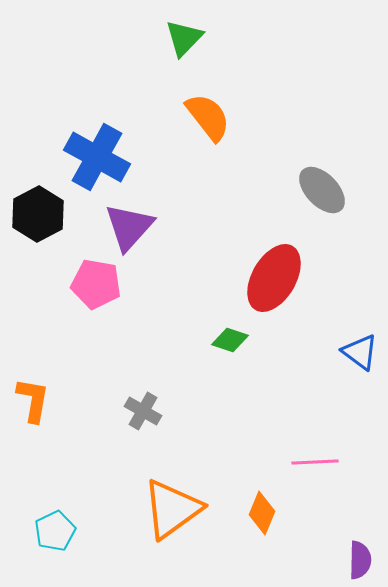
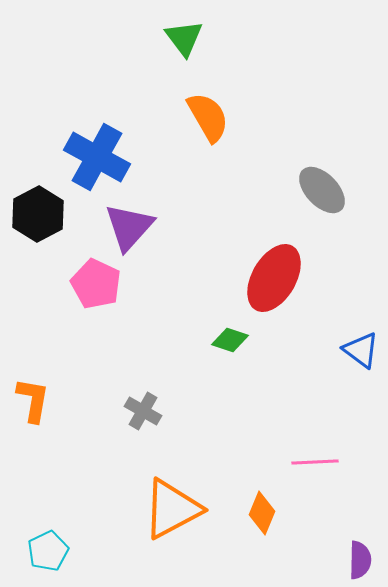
green triangle: rotated 21 degrees counterclockwise
orange semicircle: rotated 8 degrees clockwise
pink pentagon: rotated 15 degrees clockwise
blue triangle: moved 1 px right, 2 px up
orange triangle: rotated 8 degrees clockwise
cyan pentagon: moved 7 px left, 20 px down
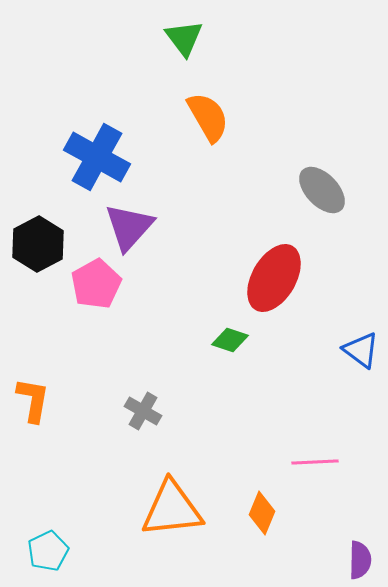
black hexagon: moved 30 px down
pink pentagon: rotated 18 degrees clockwise
orange triangle: rotated 22 degrees clockwise
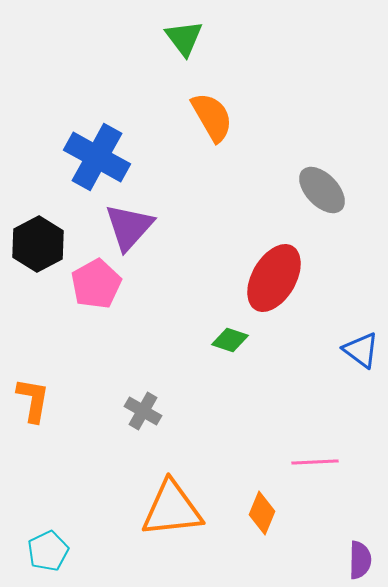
orange semicircle: moved 4 px right
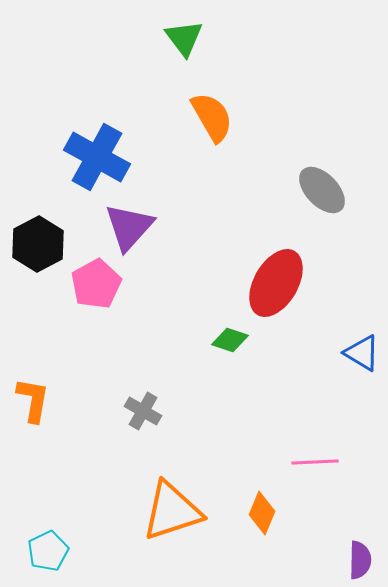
red ellipse: moved 2 px right, 5 px down
blue triangle: moved 1 px right, 3 px down; rotated 6 degrees counterclockwise
orange triangle: moved 2 px down; rotated 12 degrees counterclockwise
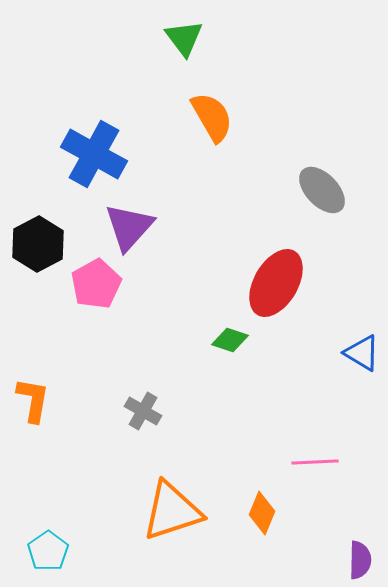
blue cross: moved 3 px left, 3 px up
cyan pentagon: rotated 9 degrees counterclockwise
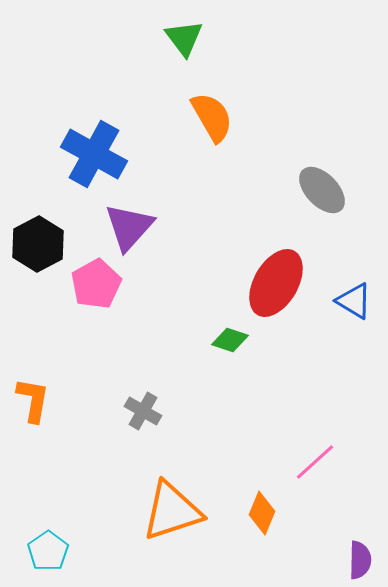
blue triangle: moved 8 px left, 52 px up
pink line: rotated 39 degrees counterclockwise
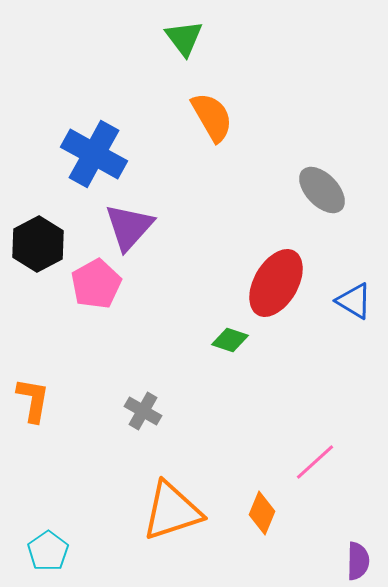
purple semicircle: moved 2 px left, 1 px down
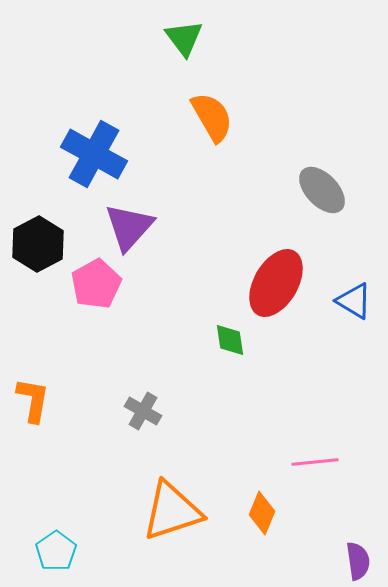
green diamond: rotated 63 degrees clockwise
pink line: rotated 36 degrees clockwise
cyan pentagon: moved 8 px right
purple semicircle: rotated 9 degrees counterclockwise
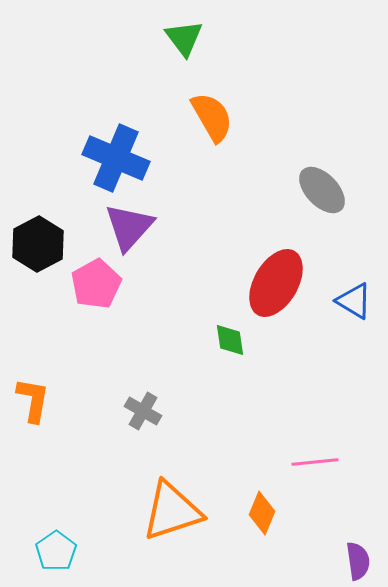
blue cross: moved 22 px right, 4 px down; rotated 6 degrees counterclockwise
